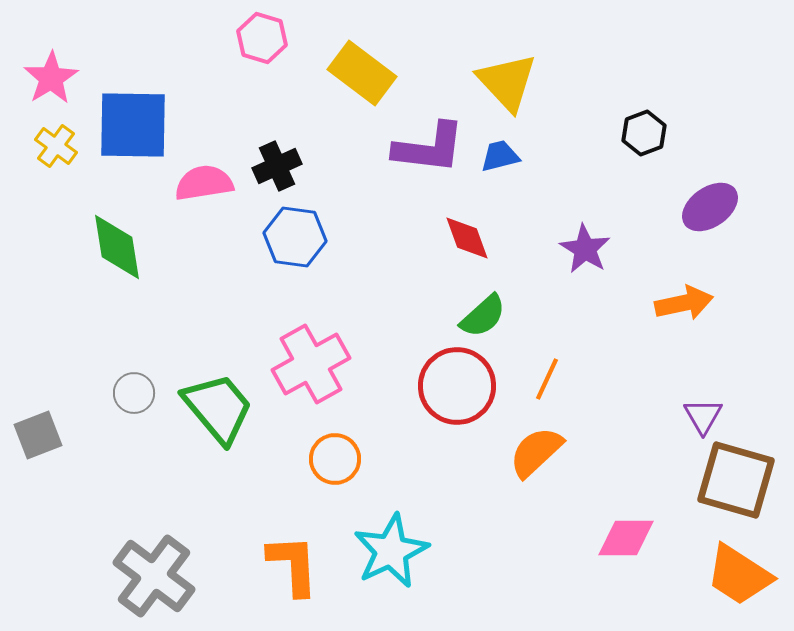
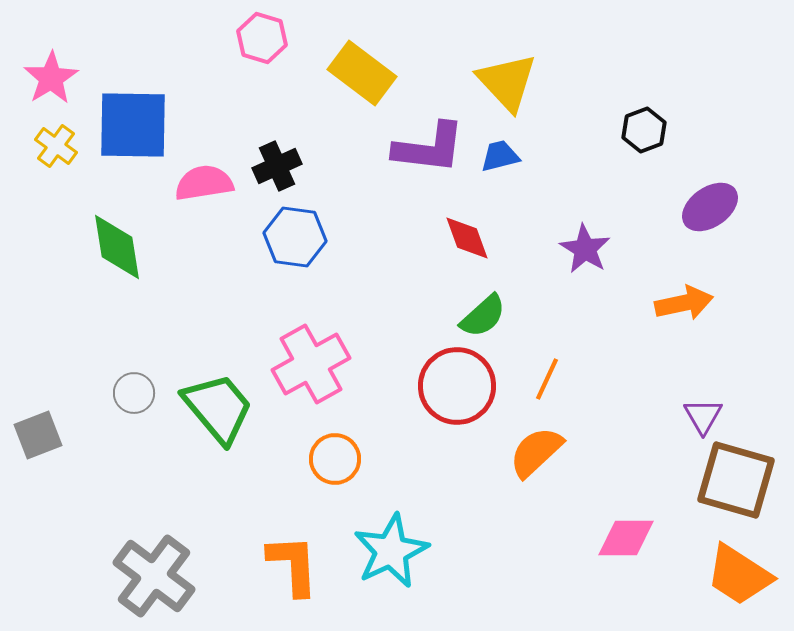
black hexagon: moved 3 px up
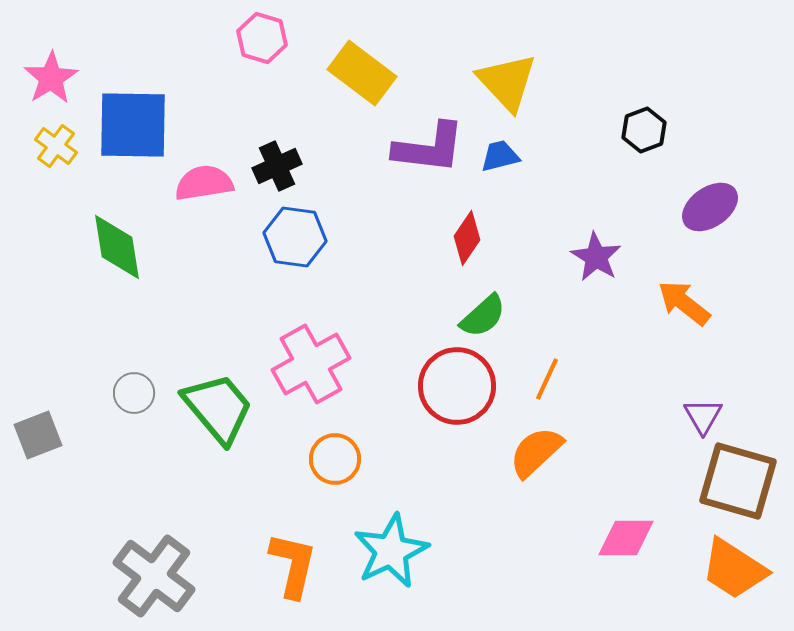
red diamond: rotated 54 degrees clockwise
purple star: moved 11 px right, 8 px down
orange arrow: rotated 130 degrees counterclockwise
brown square: moved 2 px right, 1 px down
orange L-shape: rotated 16 degrees clockwise
orange trapezoid: moved 5 px left, 6 px up
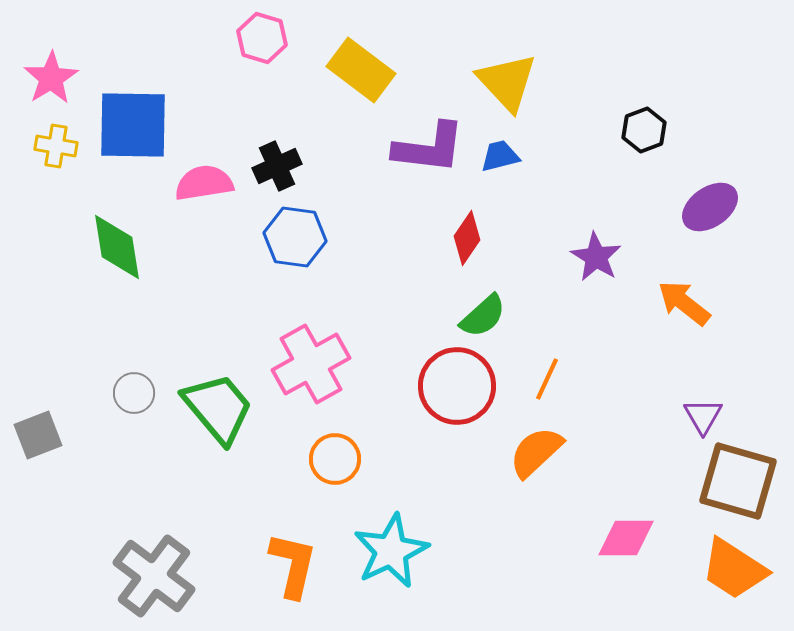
yellow rectangle: moved 1 px left, 3 px up
yellow cross: rotated 27 degrees counterclockwise
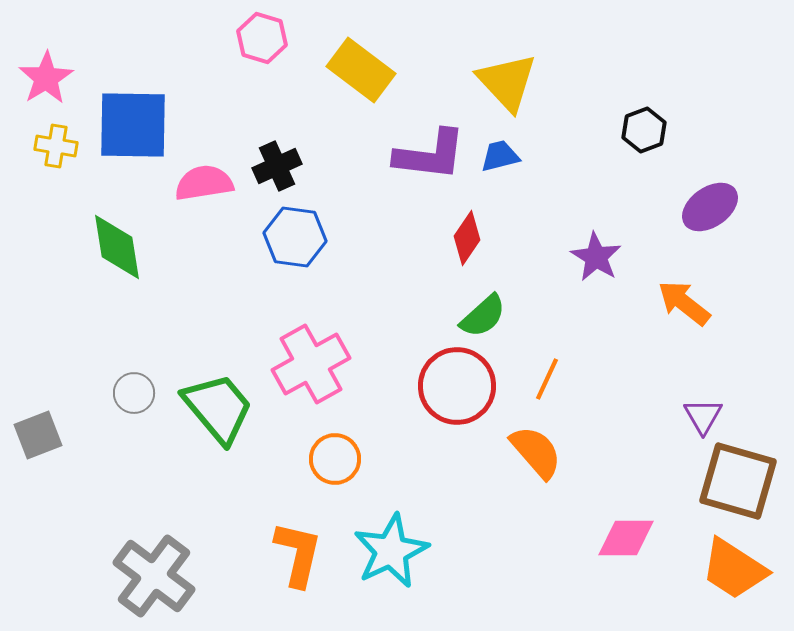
pink star: moved 5 px left
purple L-shape: moved 1 px right, 7 px down
orange semicircle: rotated 92 degrees clockwise
orange L-shape: moved 5 px right, 11 px up
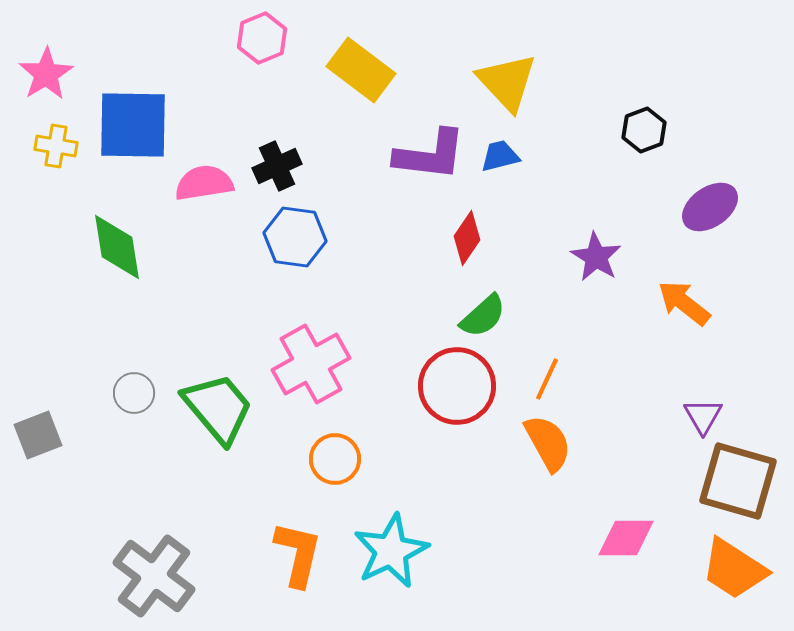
pink hexagon: rotated 21 degrees clockwise
pink star: moved 4 px up
orange semicircle: moved 12 px right, 9 px up; rotated 12 degrees clockwise
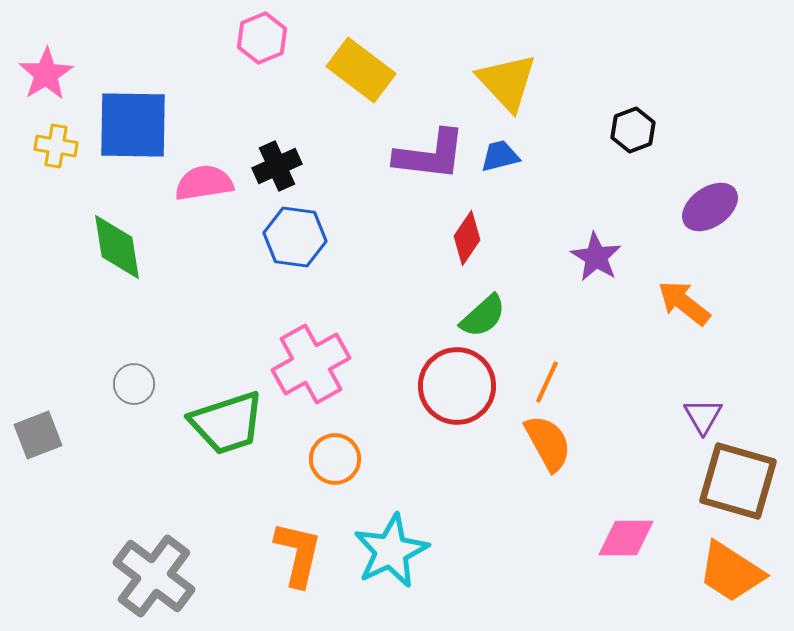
black hexagon: moved 11 px left
orange line: moved 3 px down
gray circle: moved 9 px up
green trapezoid: moved 9 px right, 15 px down; rotated 112 degrees clockwise
orange trapezoid: moved 3 px left, 3 px down
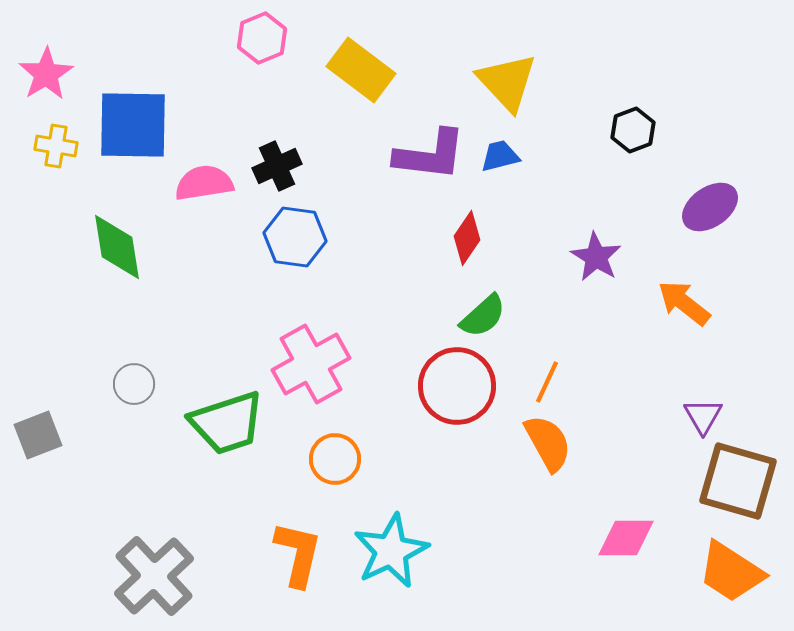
gray cross: rotated 10 degrees clockwise
